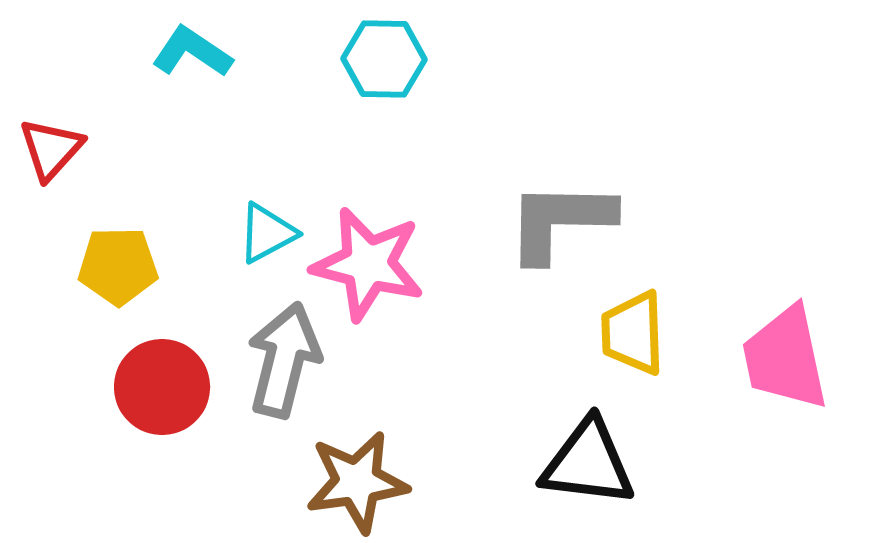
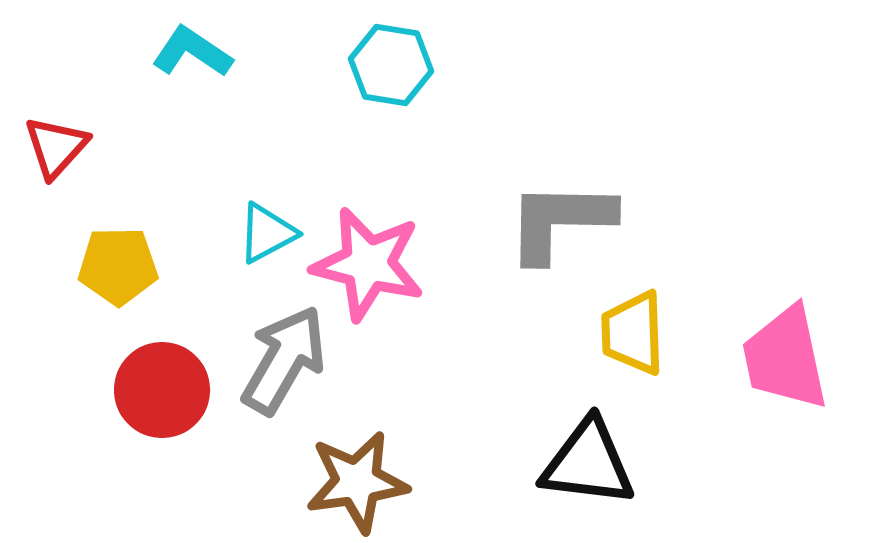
cyan hexagon: moved 7 px right, 6 px down; rotated 8 degrees clockwise
red triangle: moved 5 px right, 2 px up
gray arrow: rotated 16 degrees clockwise
red circle: moved 3 px down
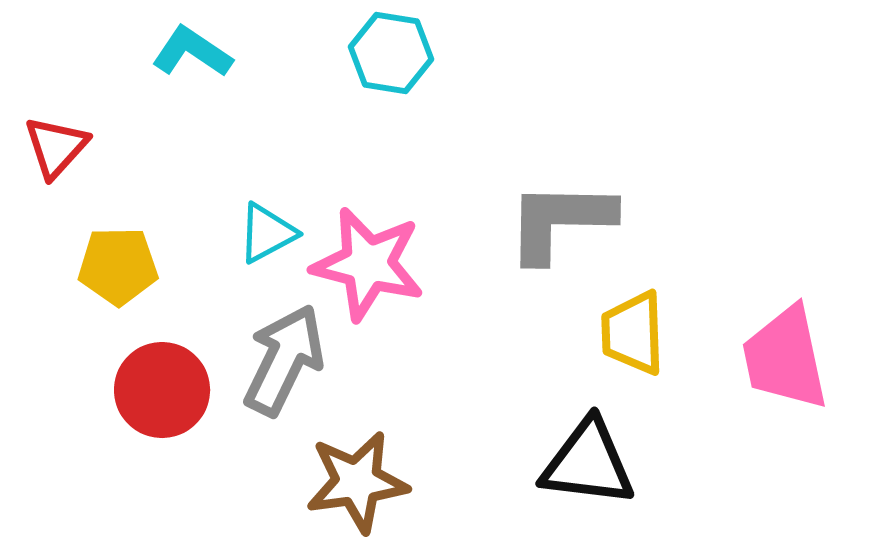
cyan hexagon: moved 12 px up
gray arrow: rotated 4 degrees counterclockwise
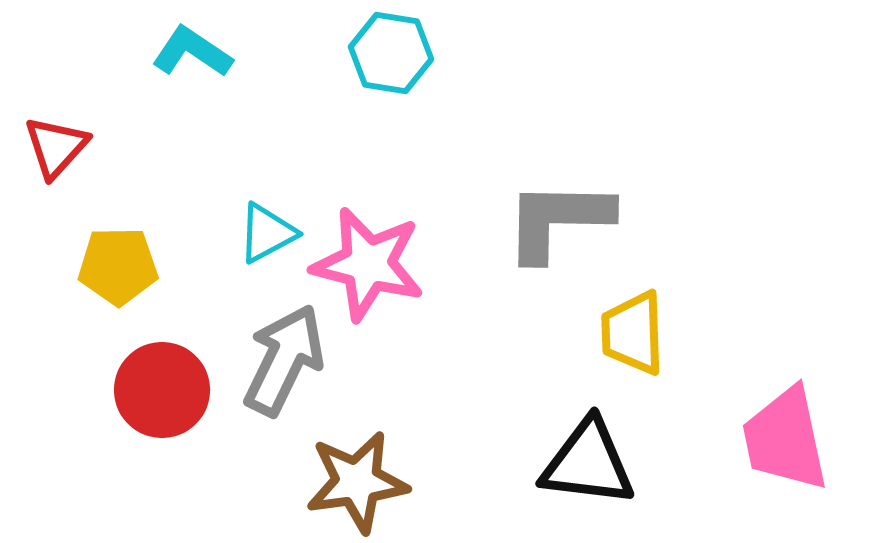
gray L-shape: moved 2 px left, 1 px up
pink trapezoid: moved 81 px down
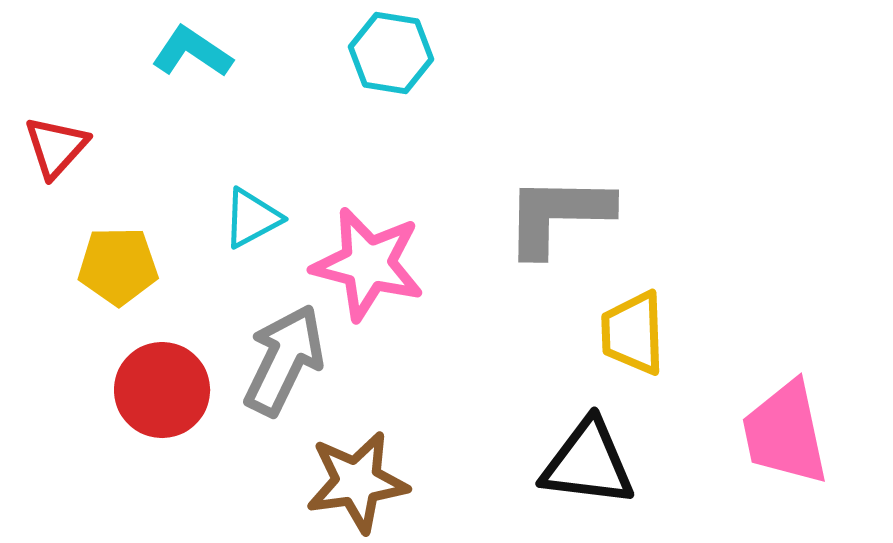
gray L-shape: moved 5 px up
cyan triangle: moved 15 px left, 15 px up
pink trapezoid: moved 6 px up
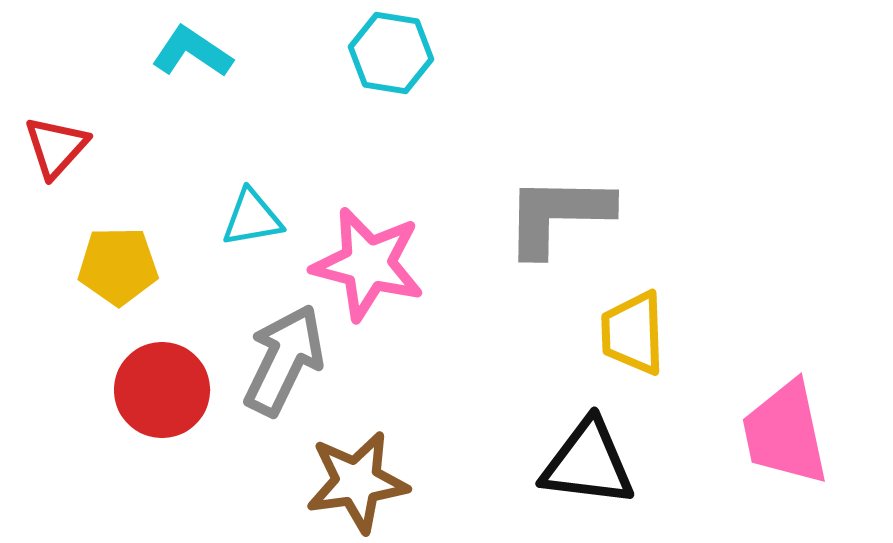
cyan triangle: rotated 18 degrees clockwise
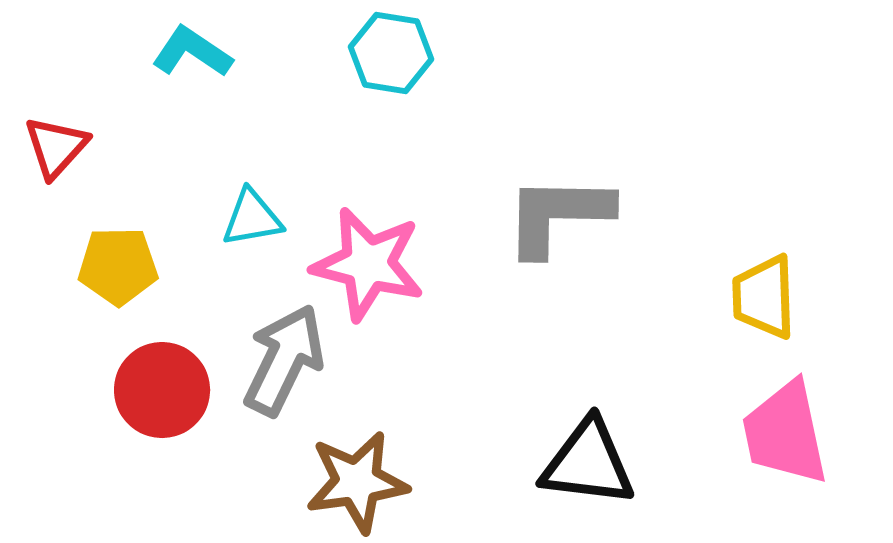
yellow trapezoid: moved 131 px right, 36 px up
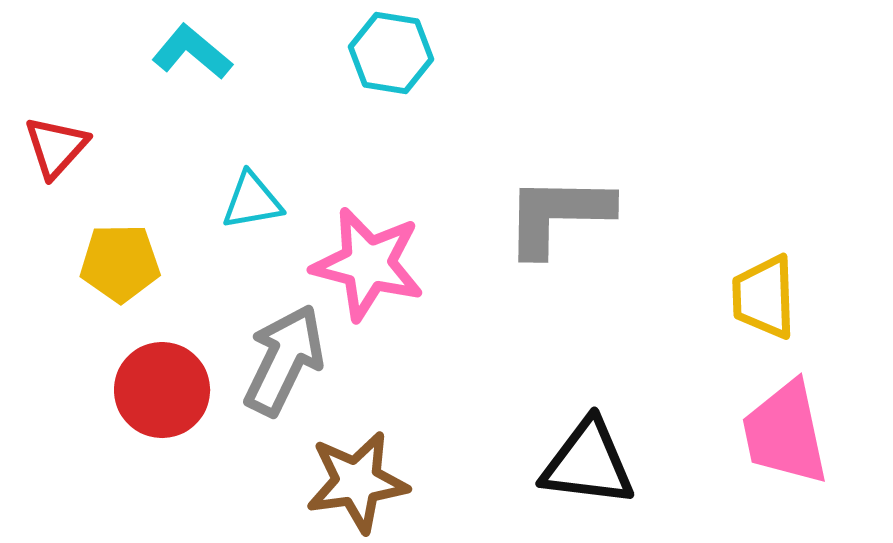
cyan L-shape: rotated 6 degrees clockwise
cyan triangle: moved 17 px up
yellow pentagon: moved 2 px right, 3 px up
